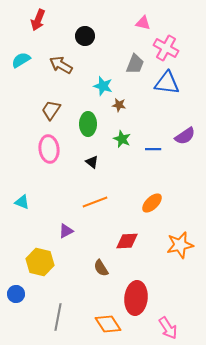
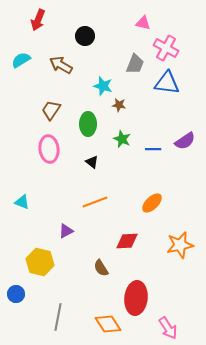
purple semicircle: moved 5 px down
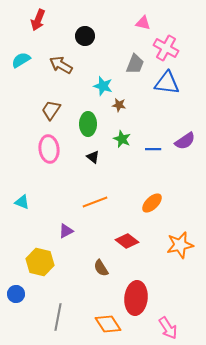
black triangle: moved 1 px right, 5 px up
red diamond: rotated 40 degrees clockwise
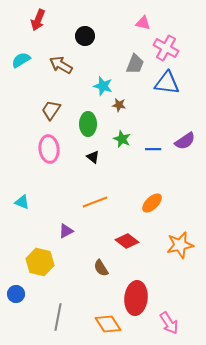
pink arrow: moved 1 px right, 5 px up
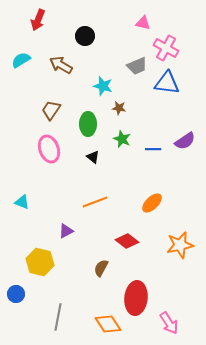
gray trapezoid: moved 2 px right, 2 px down; rotated 45 degrees clockwise
brown star: moved 3 px down
pink ellipse: rotated 12 degrees counterclockwise
brown semicircle: rotated 60 degrees clockwise
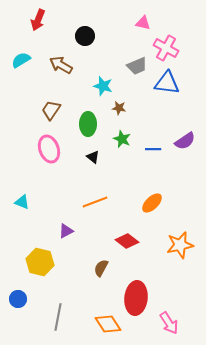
blue circle: moved 2 px right, 5 px down
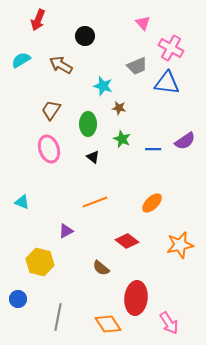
pink triangle: rotated 35 degrees clockwise
pink cross: moved 5 px right
brown semicircle: rotated 78 degrees counterclockwise
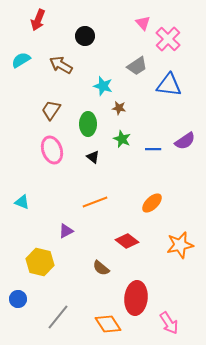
pink cross: moved 3 px left, 9 px up; rotated 15 degrees clockwise
gray trapezoid: rotated 10 degrees counterclockwise
blue triangle: moved 2 px right, 2 px down
pink ellipse: moved 3 px right, 1 px down
gray line: rotated 28 degrees clockwise
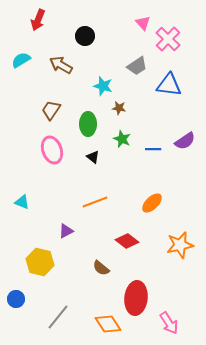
blue circle: moved 2 px left
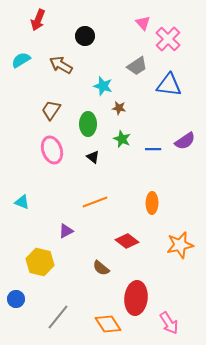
orange ellipse: rotated 45 degrees counterclockwise
